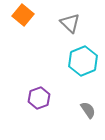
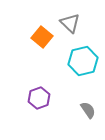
orange square: moved 19 px right, 22 px down
cyan hexagon: rotated 8 degrees clockwise
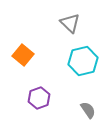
orange square: moved 19 px left, 18 px down
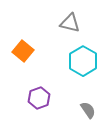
gray triangle: rotated 30 degrees counterclockwise
orange square: moved 4 px up
cyan hexagon: rotated 16 degrees counterclockwise
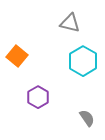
orange square: moved 6 px left, 5 px down
purple hexagon: moved 1 px left, 1 px up; rotated 10 degrees counterclockwise
gray semicircle: moved 1 px left, 8 px down
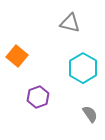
cyan hexagon: moved 7 px down
purple hexagon: rotated 10 degrees clockwise
gray semicircle: moved 3 px right, 4 px up
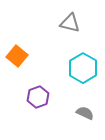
gray semicircle: moved 5 px left, 1 px up; rotated 30 degrees counterclockwise
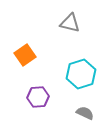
orange square: moved 8 px right, 1 px up; rotated 15 degrees clockwise
cyan hexagon: moved 2 px left, 6 px down; rotated 12 degrees clockwise
purple hexagon: rotated 15 degrees clockwise
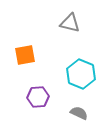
orange square: rotated 25 degrees clockwise
cyan hexagon: rotated 20 degrees counterclockwise
gray semicircle: moved 6 px left
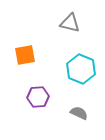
cyan hexagon: moved 5 px up
